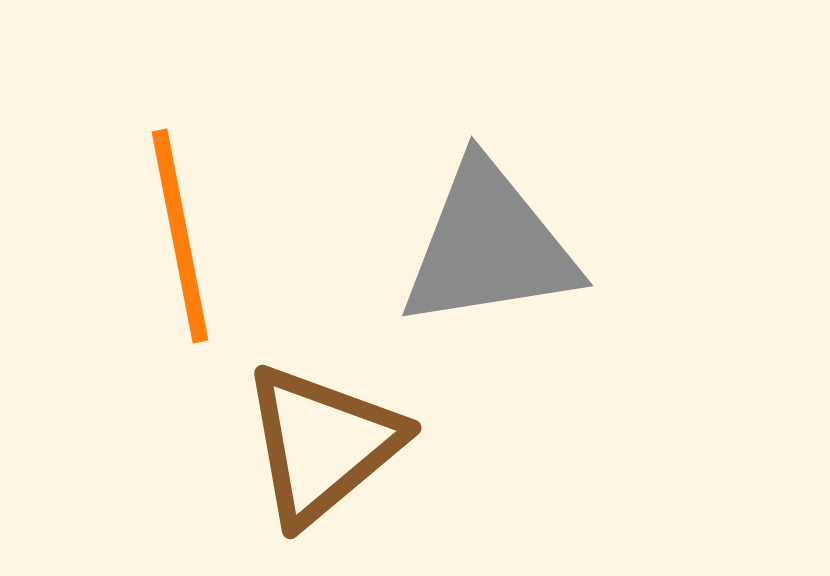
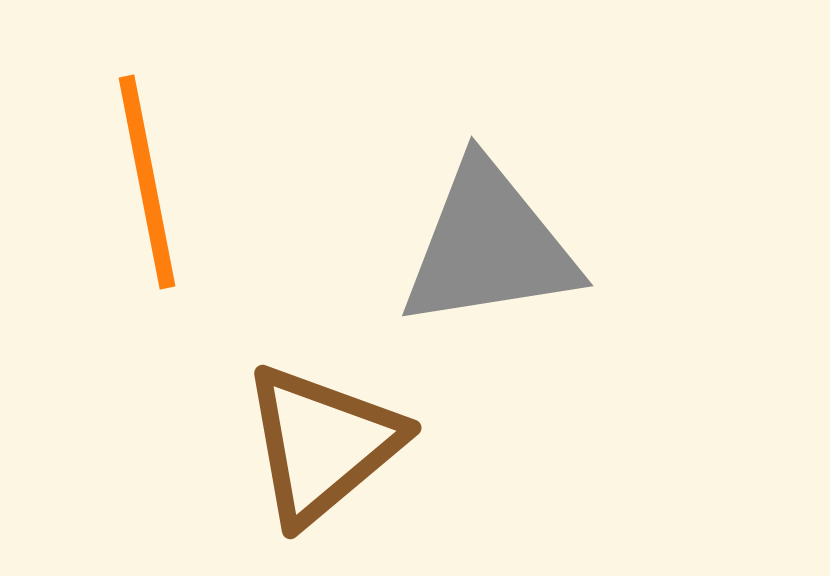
orange line: moved 33 px left, 54 px up
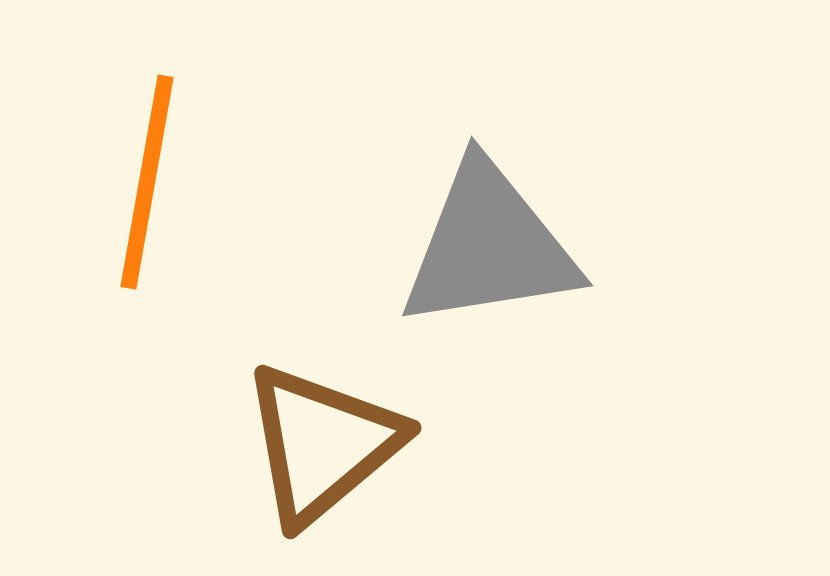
orange line: rotated 21 degrees clockwise
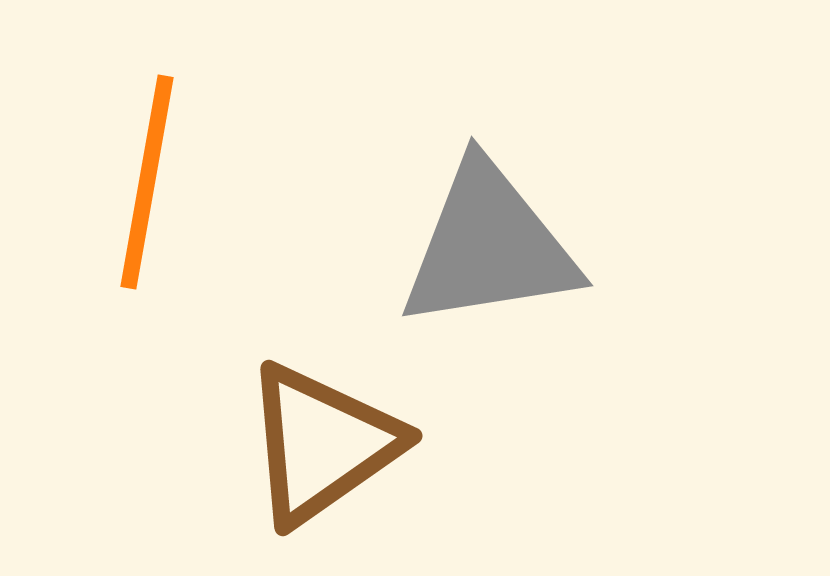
brown triangle: rotated 5 degrees clockwise
